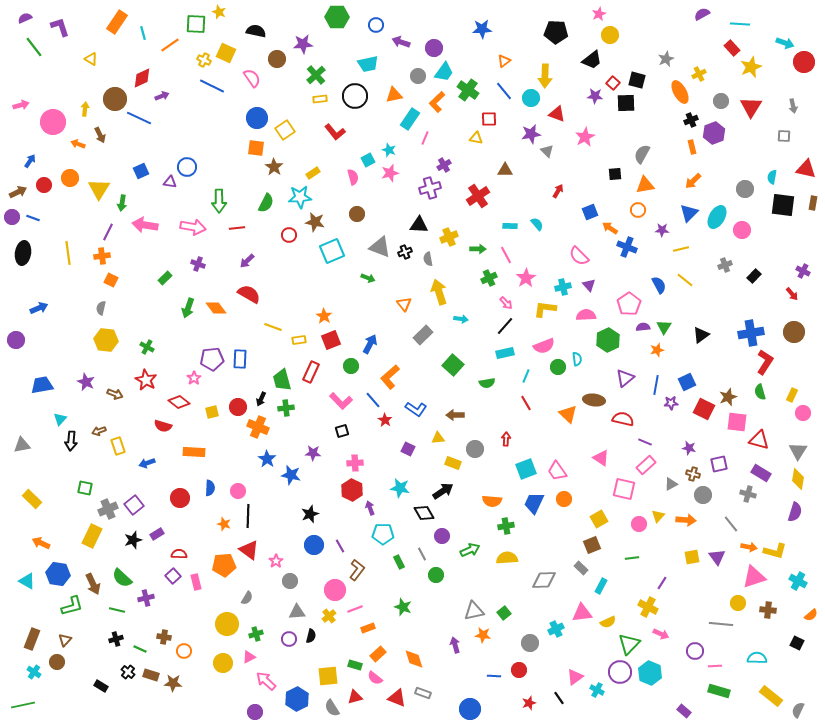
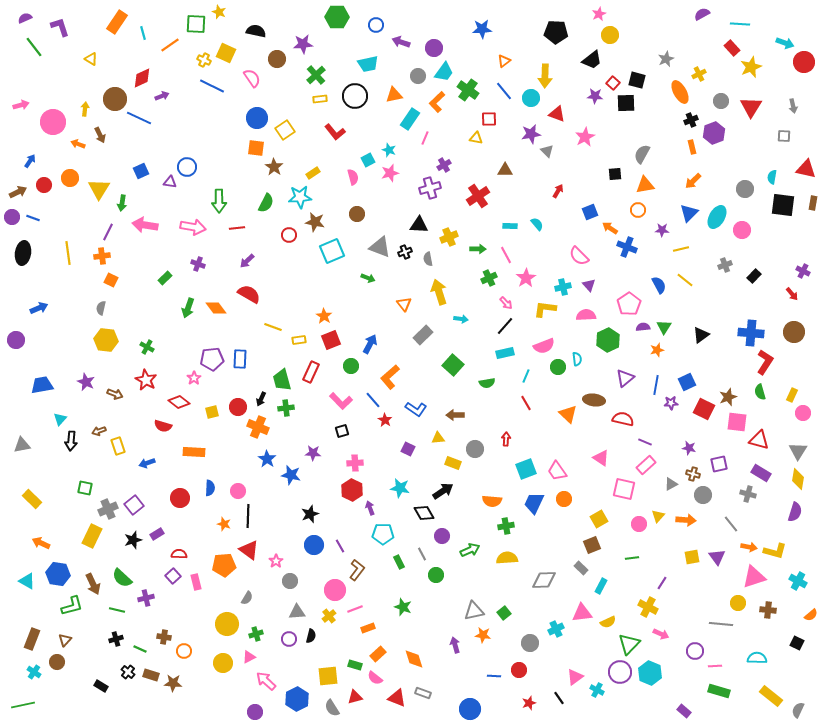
blue cross at (751, 333): rotated 15 degrees clockwise
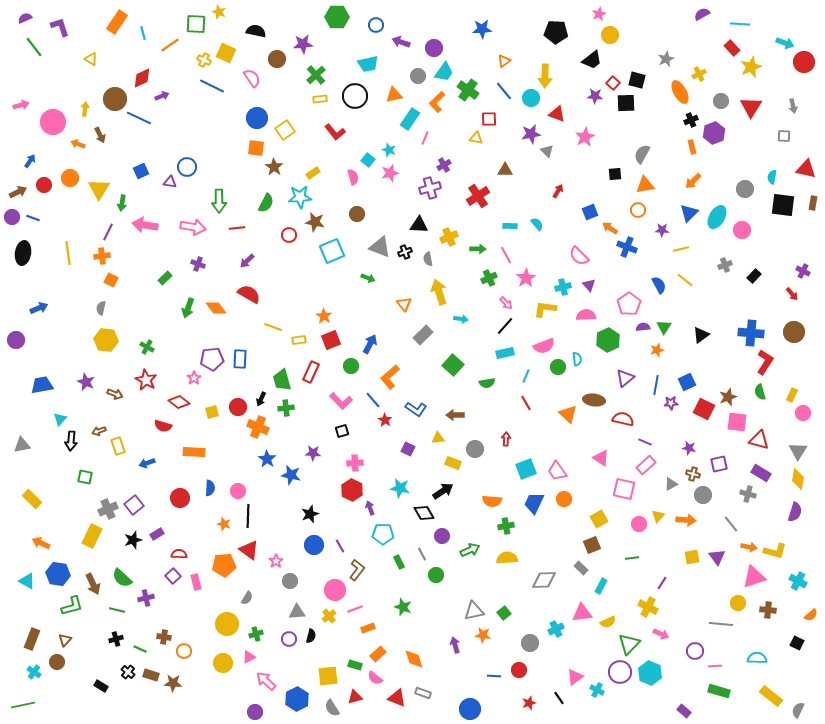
cyan square at (368, 160): rotated 24 degrees counterclockwise
green square at (85, 488): moved 11 px up
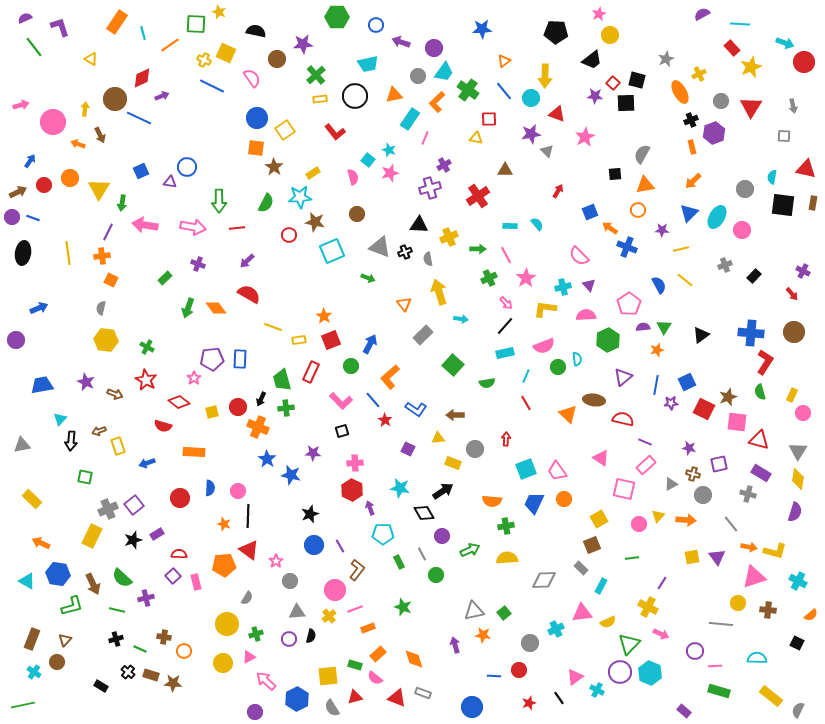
purple triangle at (625, 378): moved 2 px left, 1 px up
blue circle at (470, 709): moved 2 px right, 2 px up
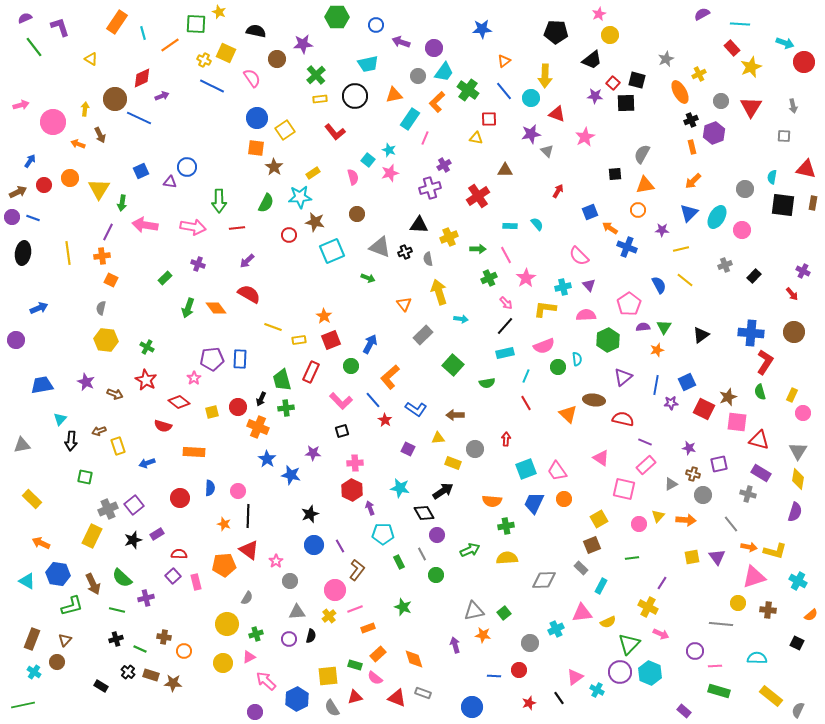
purple circle at (442, 536): moved 5 px left, 1 px up
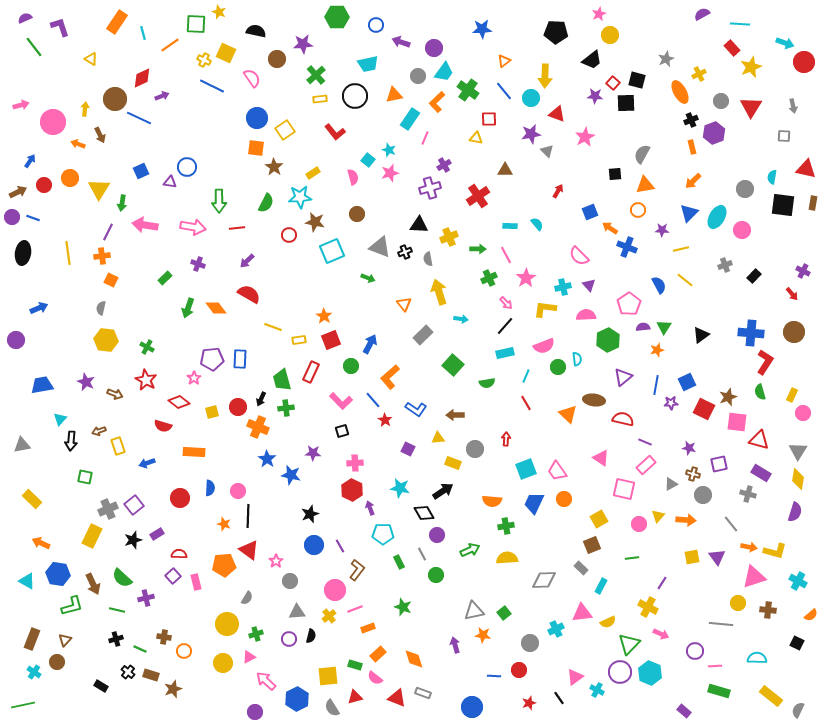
brown star at (173, 683): moved 6 px down; rotated 24 degrees counterclockwise
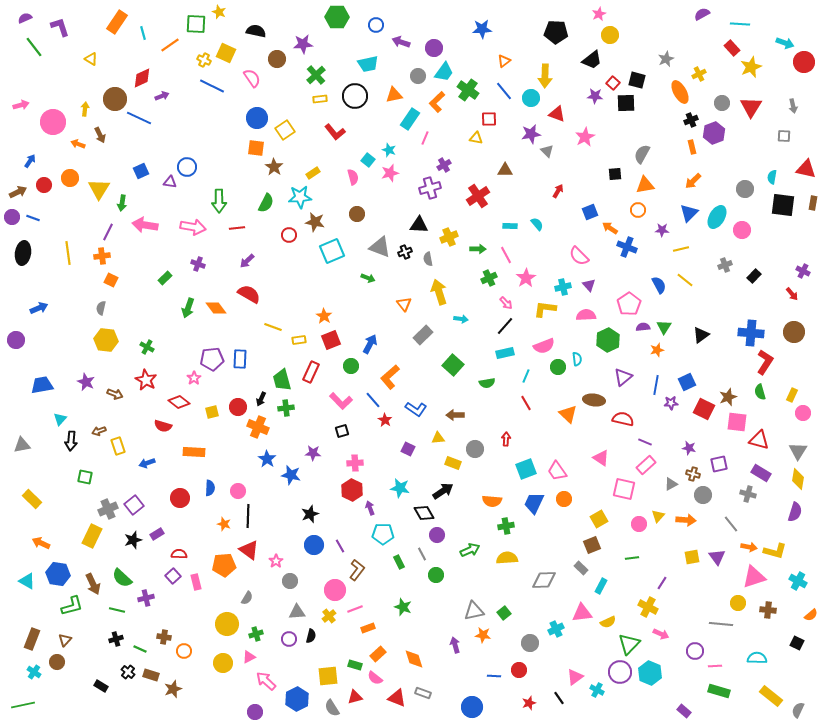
gray circle at (721, 101): moved 1 px right, 2 px down
